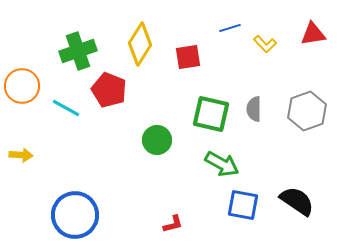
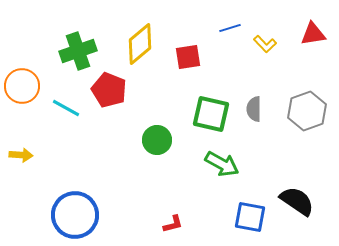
yellow diamond: rotated 18 degrees clockwise
blue square: moved 7 px right, 12 px down
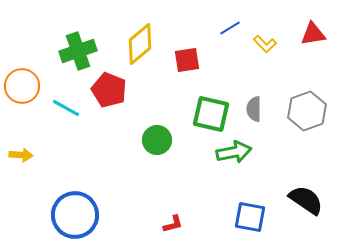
blue line: rotated 15 degrees counterclockwise
red square: moved 1 px left, 3 px down
green arrow: moved 12 px right, 12 px up; rotated 40 degrees counterclockwise
black semicircle: moved 9 px right, 1 px up
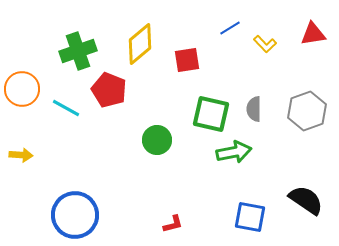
orange circle: moved 3 px down
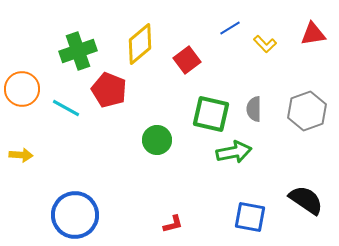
red square: rotated 28 degrees counterclockwise
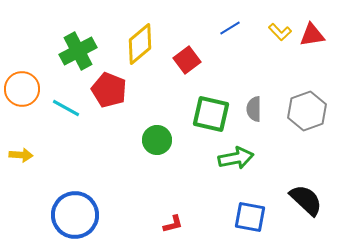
red triangle: moved 1 px left, 1 px down
yellow L-shape: moved 15 px right, 12 px up
green cross: rotated 9 degrees counterclockwise
green arrow: moved 2 px right, 6 px down
black semicircle: rotated 9 degrees clockwise
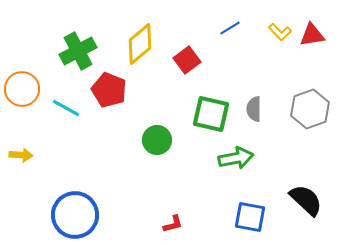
gray hexagon: moved 3 px right, 2 px up
